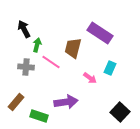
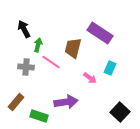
green arrow: moved 1 px right
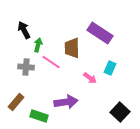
black arrow: moved 1 px down
brown trapezoid: moved 1 px left; rotated 15 degrees counterclockwise
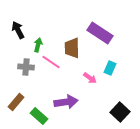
black arrow: moved 6 px left
green rectangle: rotated 24 degrees clockwise
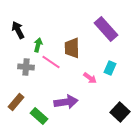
purple rectangle: moved 6 px right, 4 px up; rotated 15 degrees clockwise
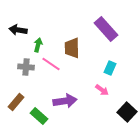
black arrow: rotated 54 degrees counterclockwise
pink line: moved 2 px down
pink arrow: moved 12 px right, 12 px down
purple arrow: moved 1 px left, 1 px up
black square: moved 7 px right
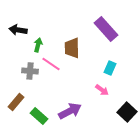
gray cross: moved 4 px right, 4 px down
purple arrow: moved 5 px right, 10 px down; rotated 20 degrees counterclockwise
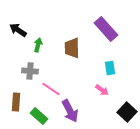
black arrow: rotated 24 degrees clockwise
pink line: moved 25 px down
cyan rectangle: rotated 32 degrees counterclockwise
brown rectangle: rotated 36 degrees counterclockwise
purple arrow: rotated 90 degrees clockwise
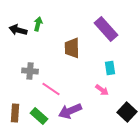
black arrow: rotated 18 degrees counterclockwise
green arrow: moved 21 px up
brown rectangle: moved 1 px left, 11 px down
purple arrow: rotated 95 degrees clockwise
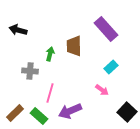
green arrow: moved 12 px right, 30 px down
brown trapezoid: moved 2 px right, 2 px up
cyan rectangle: moved 1 px right, 1 px up; rotated 56 degrees clockwise
pink line: moved 1 px left, 4 px down; rotated 72 degrees clockwise
brown rectangle: rotated 42 degrees clockwise
